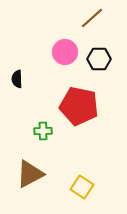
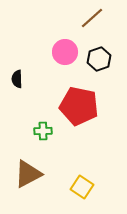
black hexagon: rotated 20 degrees counterclockwise
brown triangle: moved 2 px left
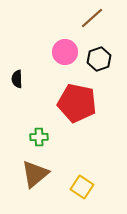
red pentagon: moved 2 px left, 3 px up
green cross: moved 4 px left, 6 px down
brown triangle: moved 7 px right; rotated 12 degrees counterclockwise
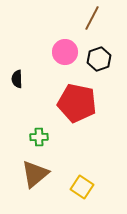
brown line: rotated 20 degrees counterclockwise
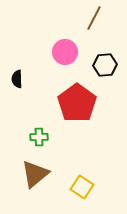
brown line: moved 2 px right
black hexagon: moved 6 px right, 6 px down; rotated 15 degrees clockwise
red pentagon: rotated 24 degrees clockwise
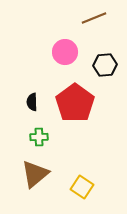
brown line: rotated 40 degrees clockwise
black semicircle: moved 15 px right, 23 px down
red pentagon: moved 2 px left
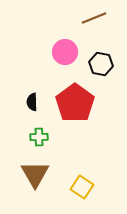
black hexagon: moved 4 px left, 1 px up; rotated 15 degrees clockwise
brown triangle: rotated 20 degrees counterclockwise
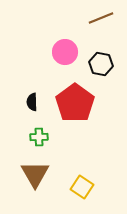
brown line: moved 7 px right
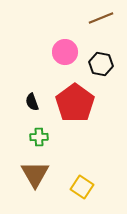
black semicircle: rotated 18 degrees counterclockwise
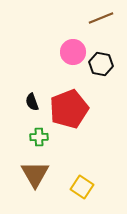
pink circle: moved 8 px right
red pentagon: moved 6 px left, 6 px down; rotated 15 degrees clockwise
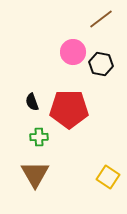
brown line: moved 1 px down; rotated 15 degrees counterclockwise
red pentagon: rotated 21 degrees clockwise
yellow square: moved 26 px right, 10 px up
